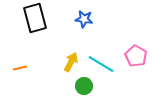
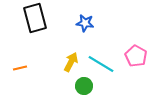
blue star: moved 1 px right, 4 px down
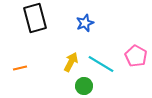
blue star: rotated 30 degrees counterclockwise
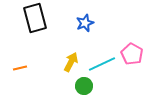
pink pentagon: moved 4 px left, 2 px up
cyan line: moved 1 px right; rotated 56 degrees counterclockwise
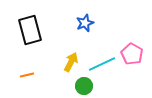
black rectangle: moved 5 px left, 12 px down
orange line: moved 7 px right, 7 px down
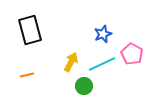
blue star: moved 18 px right, 11 px down
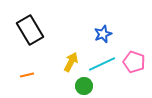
black rectangle: rotated 16 degrees counterclockwise
pink pentagon: moved 2 px right, 8 px down; rotated 10 degrees counterclockwise
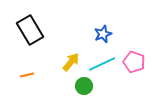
yellow arrow: rotated 12 degrees clockwise
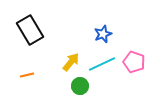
green circle: moved 4 px left
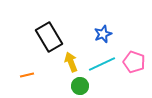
black rectangle: moved 19 px right, 7 px down
yellow arrow: rotated 60 degrees counterclockwise
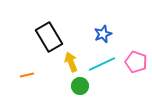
pink pentagon: moved 2 px right
